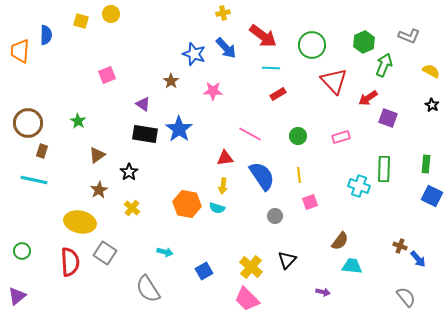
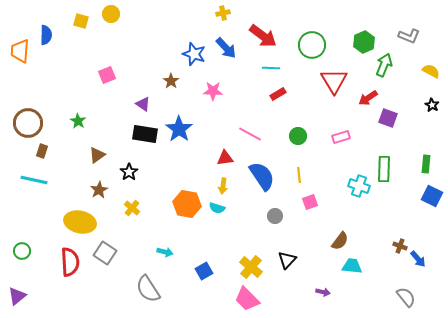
red triangle at (334, 81): rotated 12 degrees clockwise
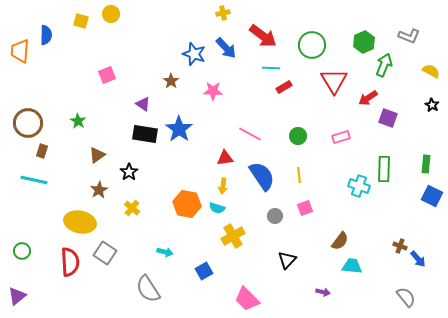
red rectangle at (278, 94): moved 6 px right, 7 px up
pink square at (310, 202): moved 5 px left, 6 px down
yellow cross at (251, 267): moved 18 px left, 31 px up; rotated 20 degrees clockwise
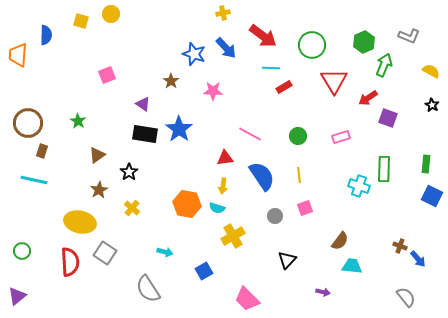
orange trapezoid at (20, 51): moved 2 px left, 4 px down
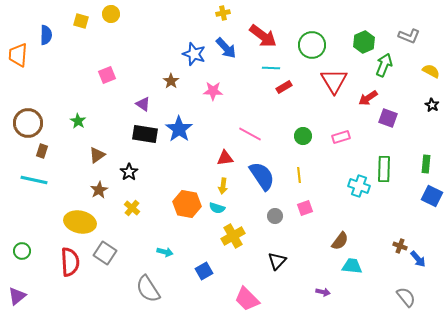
green circle at (298, 136): moved 5 px right
black triangle at (287, 260): moved 10 px left, 1 px down
